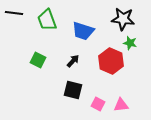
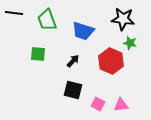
green square: moved 6 px up; rotated 21 degrees counterclockwise
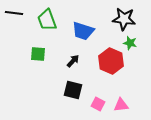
black star: moved 1 px right
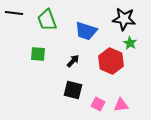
blue trapezoid: moved 3 px right
green star: rotated 16 degrees clockwise
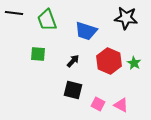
black star: moved 2 px right, 1 px up
green star: moved 4 px right, 20 px down
red hexagon: moved 2 px left
pink triangle: rotated 35 degrees clockwise
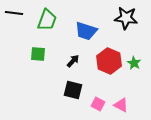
green trapezoid: rotated 140 degrees counterclockwise
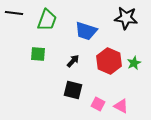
green star: rotated 16 degrees clockwise
pink triangle: moved 1 px down
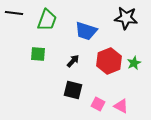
red hexagon: rotated 15 degrees clockwise
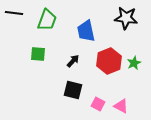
blue trapezoid: rotated 60 degrees clockwise
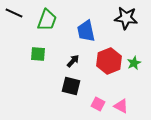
black line: rotated 18 degrees clockwise
black square: moved 2 px left, 4 px up
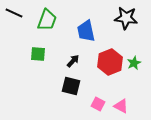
red hexagon: moved 1 px right, 1 px down
